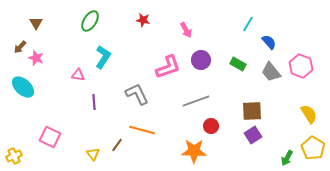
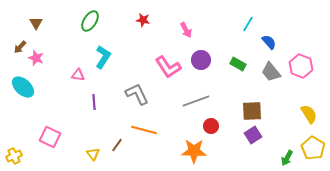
pink L-shape: rotated 76 degrees clockwise
orange line: moved 2 px right
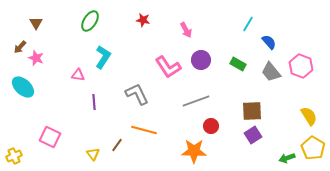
yellow semicircle: moved 2 px down
green arrow: rotated 42 degrees clockwise
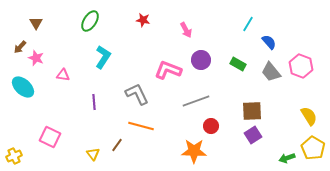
pink L-shape: moved 3 px down; rotated 144 degrees clockwise
pink triangle: moved 15 px left
orange line: moved 3 px left, 4 px up
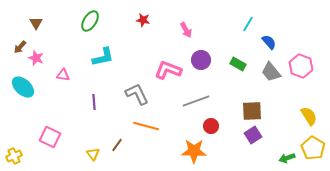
cyan L-shape: rotated 45 degrees clockwise
orange line: moved 5 px right
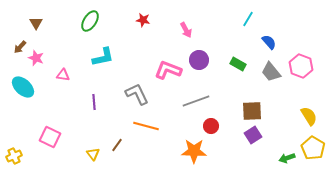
cyan line: moved 5 px up
purple circle: moved 2 px left
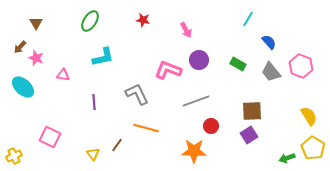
orange line: moved 2 px down
purple square: moved 4 px left
